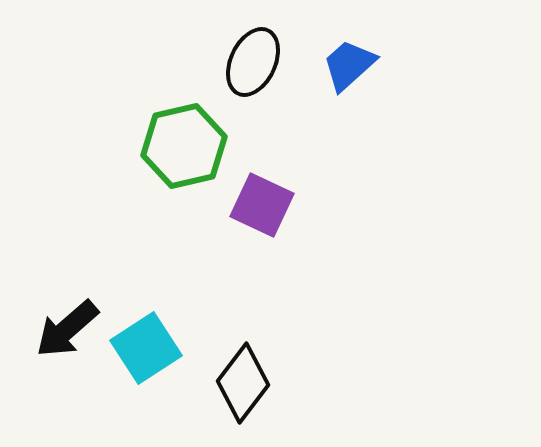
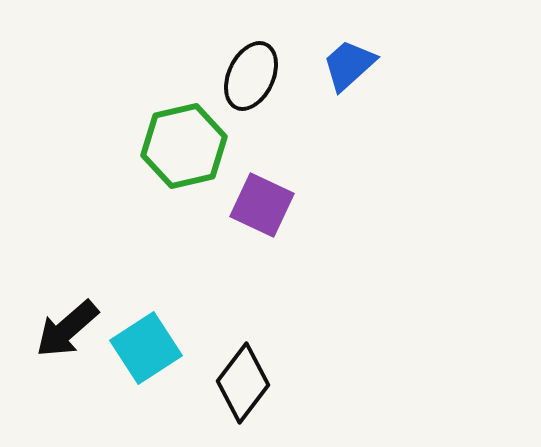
black ellipse: moved 2 px left, 14 px down
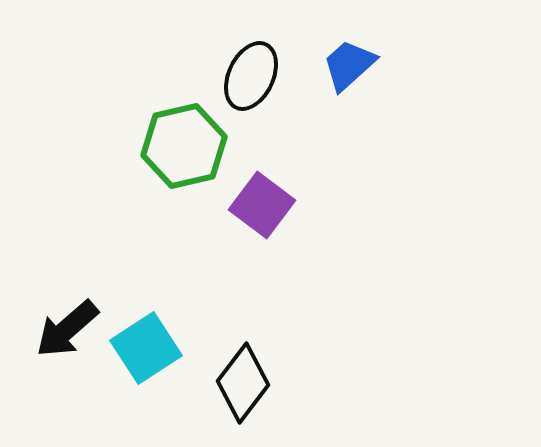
purple square: rotated 12 degrees clockwise
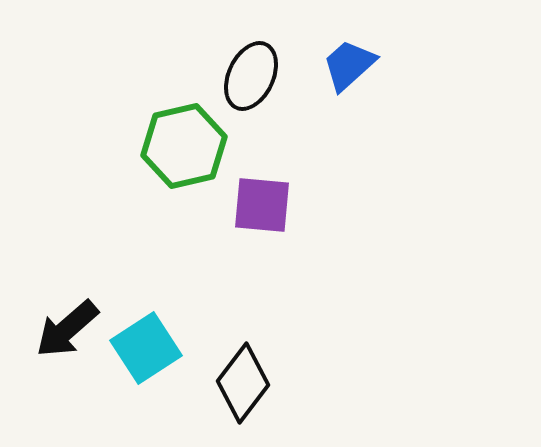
purple square: rotated 32 degrees counterclockwise
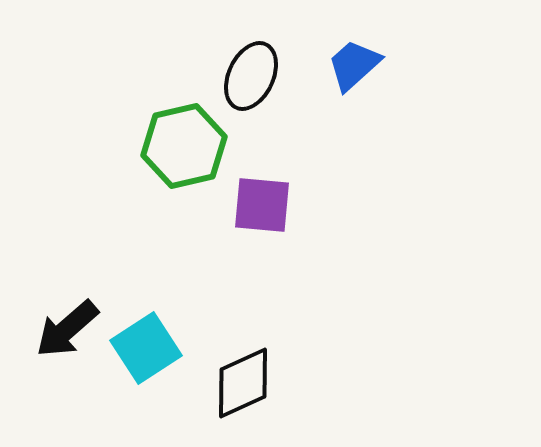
blue trapezoid: moved 5 px right
black diamond: rotated 28 degrees clockwise
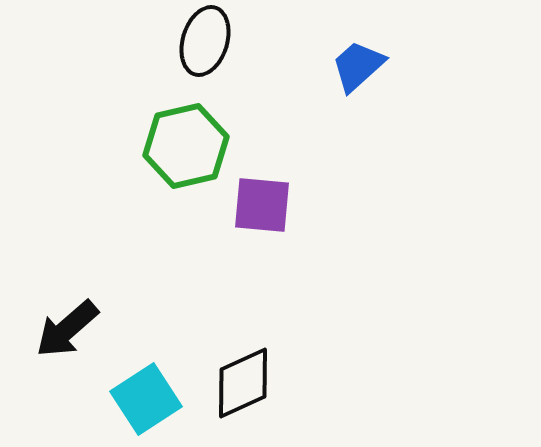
blue trapezoid: moved 4 px right, 1 px down
black ellipse: moved 46 px left, 35 px up; rotated 8 degrees counterclockwise
green hexagon: moved 2 px right
cyan square: moved 51 px down
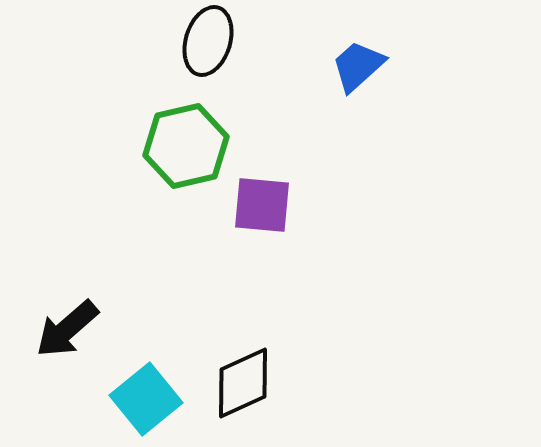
black ellipse: moved 3 px right
cyan square: rotated 6 degrees counterclockwise
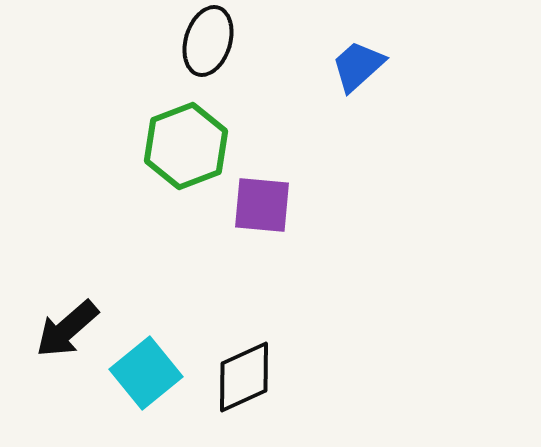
green hexagon: rotated 8 degrees counterclockwise
black diamond: moved 1 px right, 6 px up
cyan square: moved 26 px up
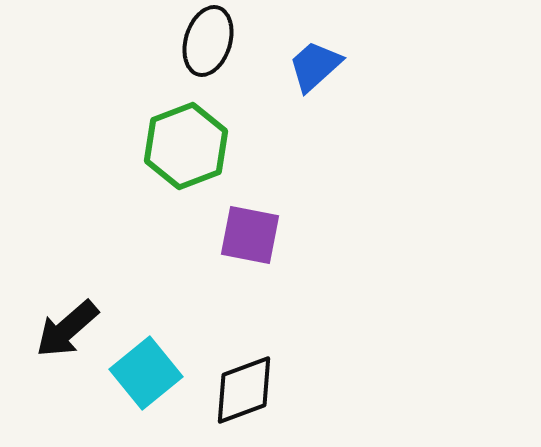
blue trapezoid: moved 43 px left
purple square: moved 12 px left, 30 px down; rotated 6 degrees clockwise
black diamond: moved 13 px down; rotated 4 degrees clockwise
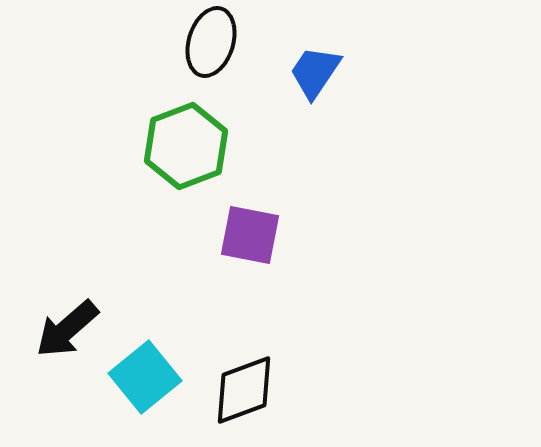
black ellipse: moved 3 px right, 1 px down
blue trapezoid: moved 6 px down; rotated 14 degrees counterclockwise
cyan square: moved 1 px left, 4 px down
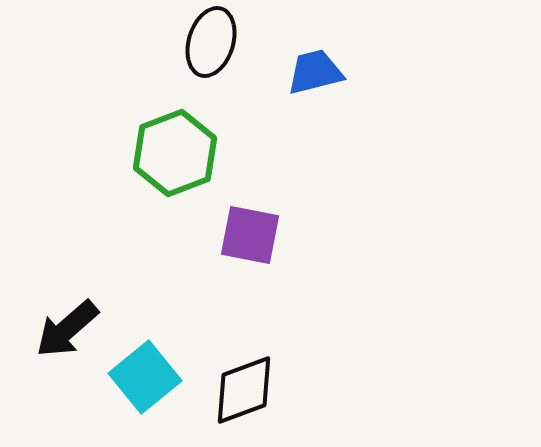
blue trapezoid: rotated 42 degrees clockwise
green hexagon: moved 11 px left, 7 px down
